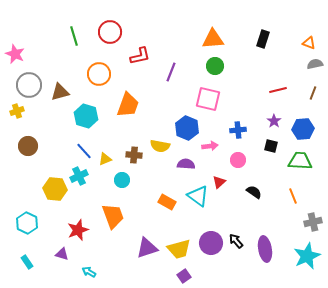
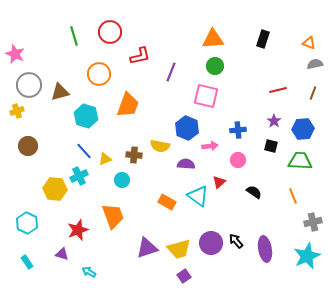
pink square at (208, 99): moved 2 px left, 3 px up
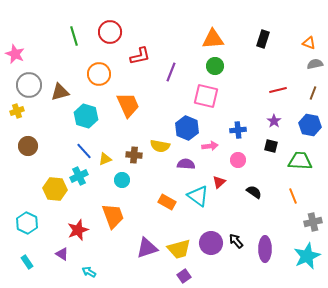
orange trapezoid at (128, 105): rotated 44 degrees counterclockwise
blue hexagon at (303, 129): moved 7 px right, 4 px up; rotated 15 degrees clockwise
purple ellipse at (265, 249): rotated 10 degrees clockwise
purple triangle at (62, 254): rotated 16 degrees clockwise
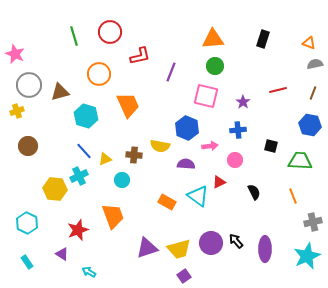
purple star at (274, 121): moved 31 px left, 19 px up
pink circle at (238, 160): moved 3 px left
red triangle at (219, 182): rotated 16 degrees clockwise
black semicircle at (254, 192): rotated 28 degrees clockwise
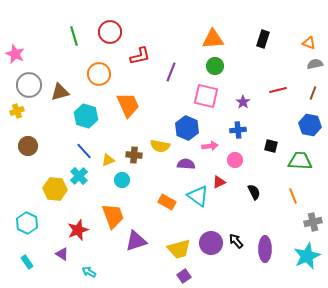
yellow triangle at (105, 159): moved 3 px right, 1 px down
cyan cross at (79, 176): rotated 18 degrees counterclockwise
purple triangle at (147, 248): moved 11 px left, 7 px up
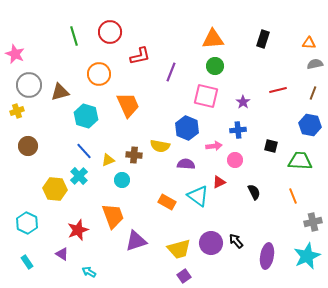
orange triangle at (309, 43): rotated 16 degrees counterclockwise
pink arrow at (210, 146): moved 4 px right
purple ellipse at (265, 249): moved 2 px right, 7 px down; rotated 10 degrees clockwise
